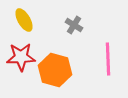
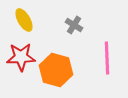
pink line: moved 1 px left, 1 px up
orange hexagon: moved 1 px right
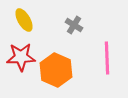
orange hexagon: rotated 8 degrees clockwise
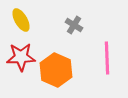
yellow ellipse: moved 3 px left
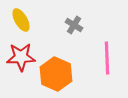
orange hexagon: moved 4 px down
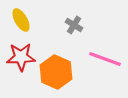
pink line: moved 2 px left, 1 px down; rotated 68 degrees counterclockwise
orange hexagon: moved 2 px up
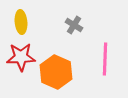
yellow ellipse: moved 2 px down; rotated 25 degrees clockwise
pink line: rotated 72 degrees clockwise
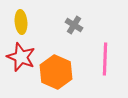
red star: rotated 24 degrees clockwise
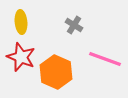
pink line: rotated 72 degrees counterclockwise
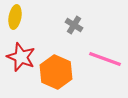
yellow ellipse: moved 6 px left, 5 px up; rotated 15 degrees clockwise
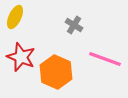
yellow ellipse: rotated 15 degrees clockwise
